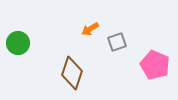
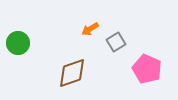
gray square: moved 1 px left; rotated 12 degrees counterclockwise
pink pentagon: moved 8 px left, 4 px down
brown diamond: rotated 52 degrees clockwise
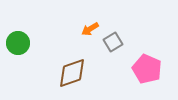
gray square: moved 3 px left
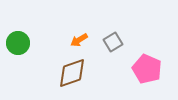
orange arrow: moved 11 px left, 11 px down
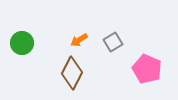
green circle: moved 4 px right
brown diamond: rotated 44 degrees counterclockwise
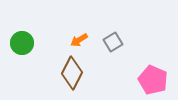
pink pentagon: moved 6 px right, 11 px down
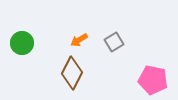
gray square: moved 1 px right
pink pentagon: rotated 12 degrees counterclockwise
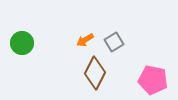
orange arrow: moved 6 px right
brown diamond: moved 23 px right
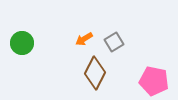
orange arrow: moved 1 px left, 1 px up
pink pentagon: moved 1 px right, 1 px down
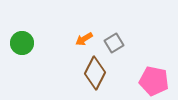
gray square: moved 1 px down
